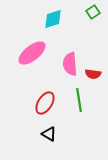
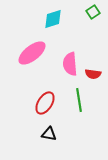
black triangle: rotated 21 degrees counterclockwise
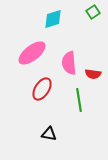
pink semicircle: moved 1 px left, 1 px up
red ellipse: moved 3 px left, 14 px up
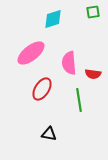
green square: rotated 24 degrees clockwise
pink ellipse: moved 1 px left
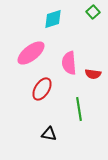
green square: rotated 32 degrees counterclockwise
green line: moved 9 px down
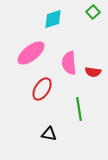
red semicircle: moved 2 px up
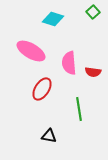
cyan diamond: rotated 35 degrees clockwise
pink ellipse: moved 2 px up; rotated 68 degrees clockwise
black triangle: moved 2 px down
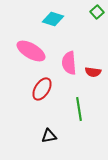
green square: moved 4 px right
black triangle: rotated 21 degrees counterclockwise
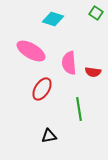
green square: moved 1 px left, 1 px down; rotated 16 degrees counterclockwise
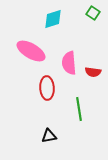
green square: moved 3 px left
cyan diamond: rotated 35 degrees counterclockwise
red ellipse: moved 5 px right, 1 px up; rotated 35 degrees counterclockwise
